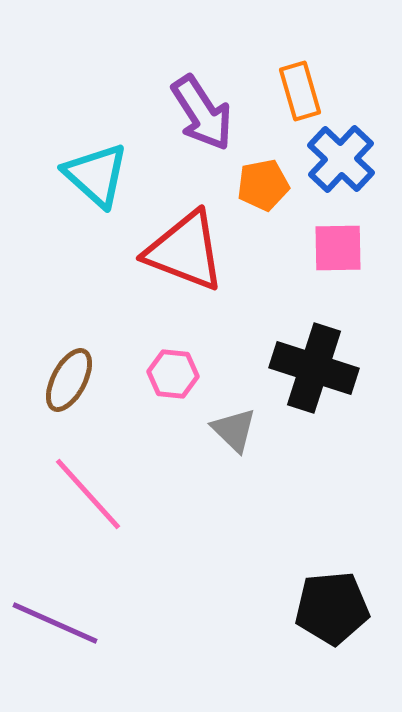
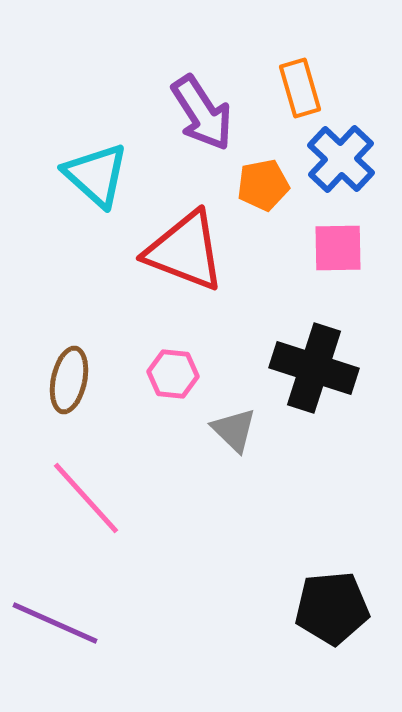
orange rectangle: moved 3 px up
brown ellipse: rotated 16 degrees counterclockwise
pink line: moved 2 px left, 4 px down
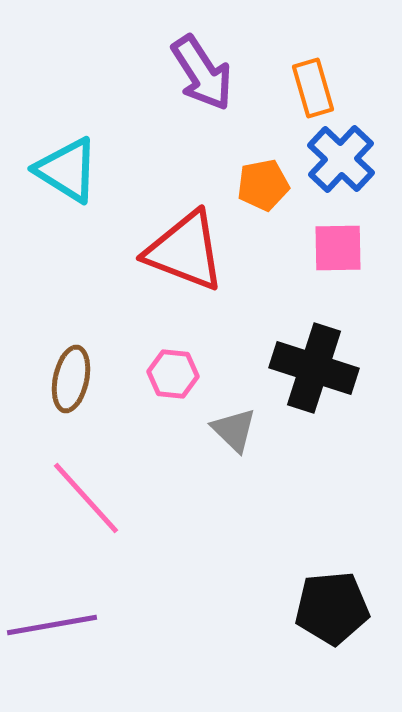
orange rectangle: moved 13 px right
purple arrow: moved 40 px up
cyan triangle: moved 29 px left, 5 px up; rotated 10 degrees counterclockwise
brown ellipse: moved 2 px right, 1 px up
purple line: moved 3 px left, 2 px down; rotated 34 degrees counterclockwise
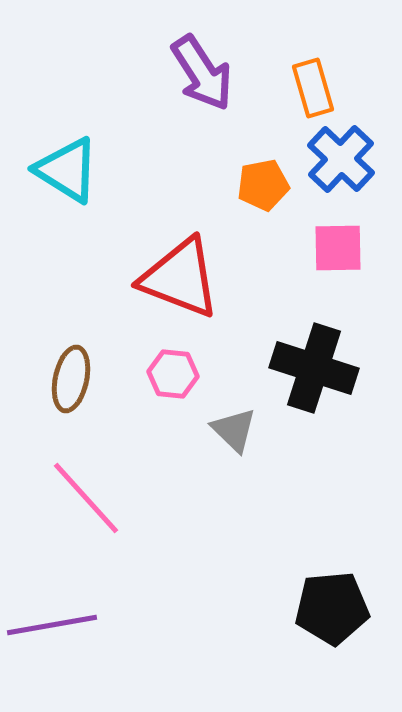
red triangle: moved 5 px left, 27 px down
